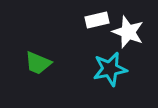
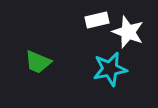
green trapezoid: moved 1 px up
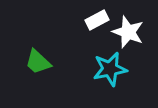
white rectangle: rotated 15 degrees counterclockwise
green trapezoid: rotated 20 degrees clockwise
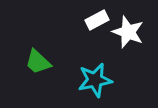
cyan star: moved 15 px left, 11 px down
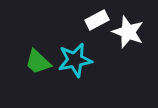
cyan star: moved 20 px left, 20 px up
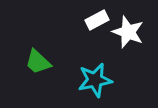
cyan star: moved 20 px right, 20 px down
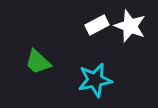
white rectangle: moved 5 px down
white star: moved 2 px right, 6 px up
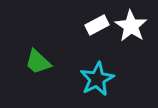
white star: moved 1 px right; rotated 12 degrees clockwise
cyan star: moved 2 px right, 1 px up; rotated 16 degrees counterclockwise
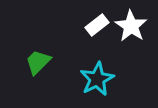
white rectangle: rotated 10 degrees counterclockwise
green trapezoid: rotated 92 degrees clockwise
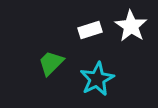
white rectangle: moved 7 px left, 5 px down; rotated 20 degrees clockwise
green trapezoid: moved 13 px right, 1 px down
